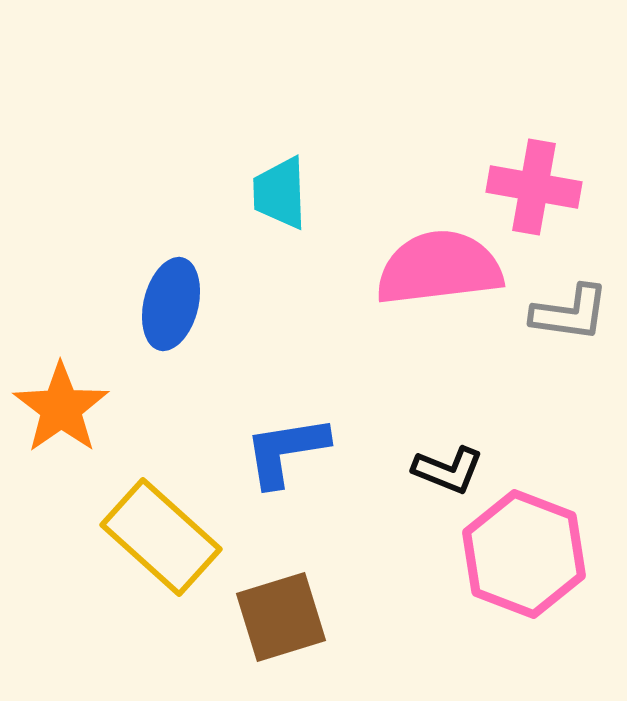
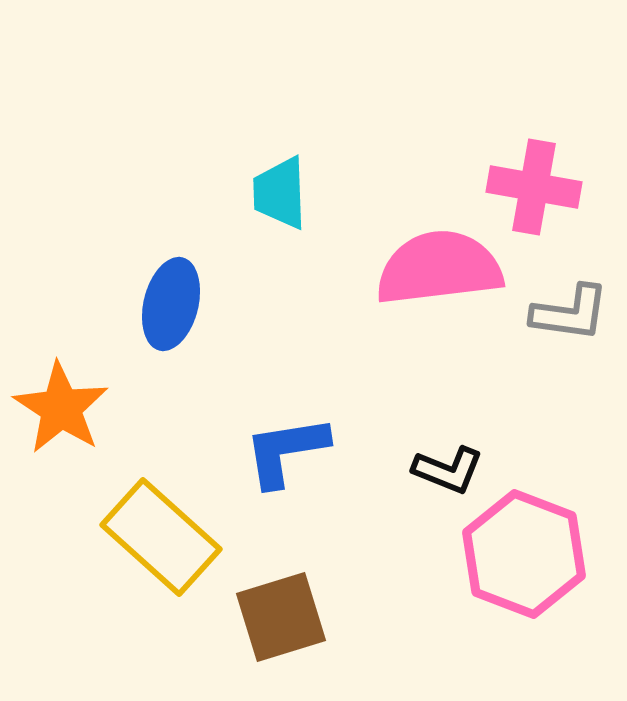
orange star: rotated 4 degrees counterclockwise
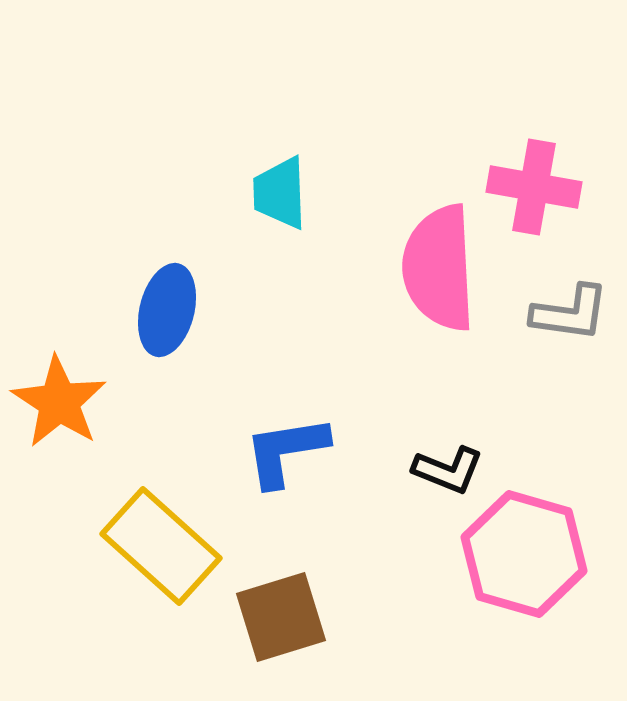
pink semicircle: rotated 86 degrees counterclockwise
blue ellipse: moved 4 px left, 6 px down
orange star: moved 2 px left, 6 px up
yellow rectangle: moved 9 px down
pink hexagon: rotated 5 degrees counterclockwise
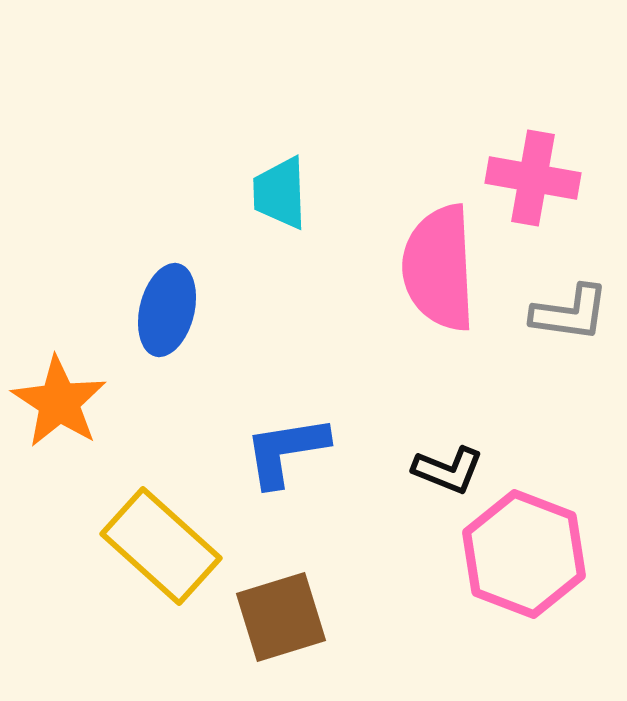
pink cross: moved 1 px left, 9 px up
pink hexagon: rotated 5 degrees clockwise
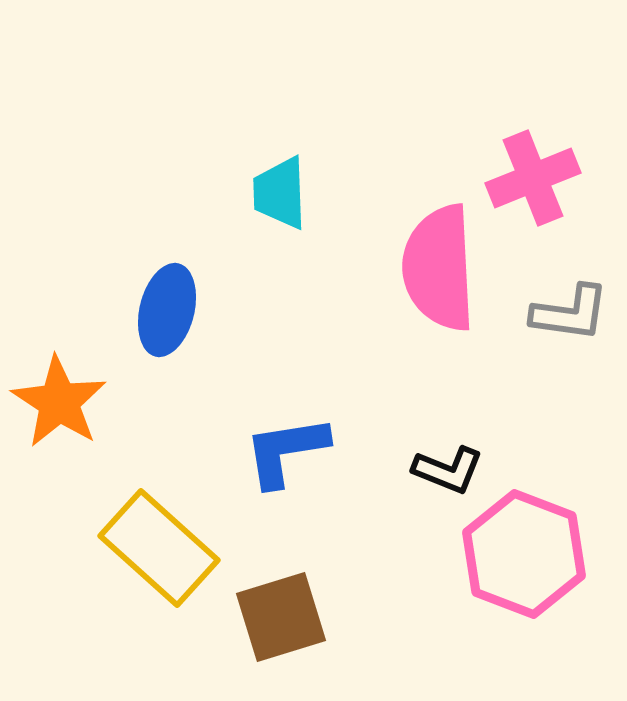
pink cross: rotated 32 degrees counterclockwise
yellow rectangle: moved 2 px left, 2 px down
